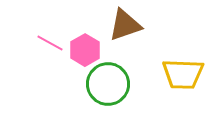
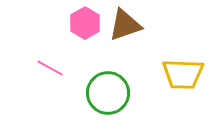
pink line: moved 25 px down
pink hexagon: moved 27 px up
green circle: moved 9 px down
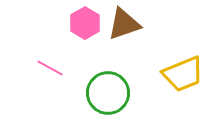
brown triangle: moved 1 px left, 1 px up
yellow trapezoid: rotated 24 degrees counterclockwise
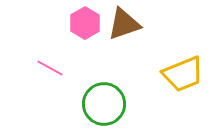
green circle: moved 4 px left, 11 px down
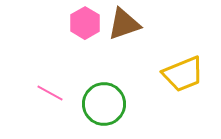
pink line: moved 25 px down
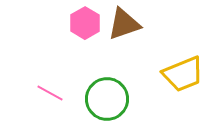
green circle: moved 3 px right, 5 px up
